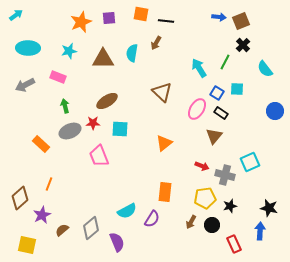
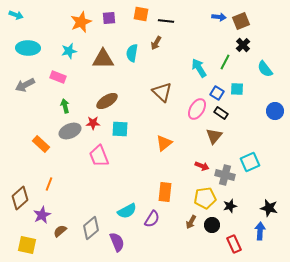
cyan arrow at (16, 15): rotated 56 degrees clockwise
brown semicircle at (62, 230): moved 2 px left, 1 px down
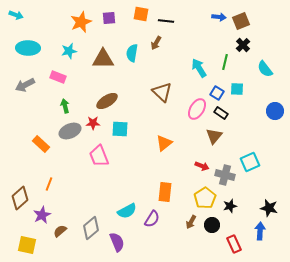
green line at (225, 62): rotated 14 degrees counterclockwise
yellow pentagon at (205, 198): rotated 25 degrees counterclockwise
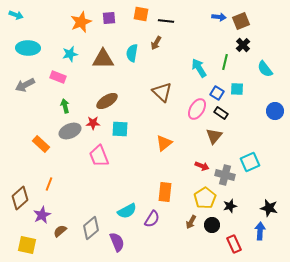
cyan star at (69, 51): moved 1 px right, 3 px down
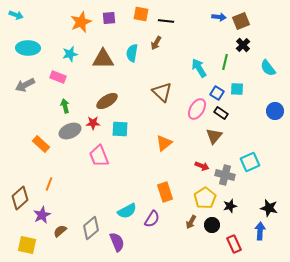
cyan semicircle at (265, 69): moved 3 px right, 1 px up
orange rectangle at (165, 192): rotated 24 degrees counterclockwise
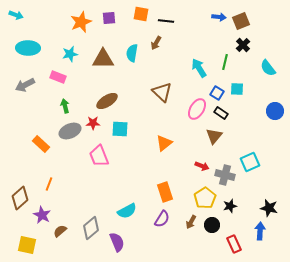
purple star at (42, 215): rotated 18 degrees counterclockwise
purple semicircle at (152, 219): moved 10 px right
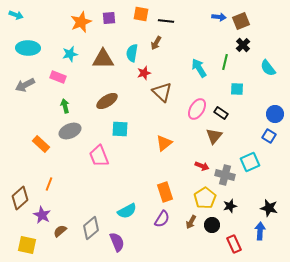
blue square at (217, 93): moved 52 px right, 43 px down
blue circle at (275, 111): moved 3 px down
red star at (93, 123): moved 51 px right, 50 px up; rotated 16 degrees counterclockwise
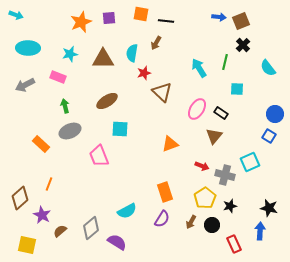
orange triangle at (164, 143): moved 6 px right, 1 px down; rotated 18 degrees clockwise
purple semicircle at (117, 242): rotated 36 degrees counterclockwise
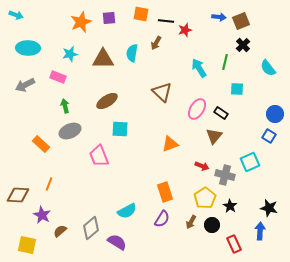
red star at (144, 73): moved 41 px right, 43 px up
brown diamond at (20, 198): moved 2 px left, 3 px up; rotated 45 degrees clockwise
black star at (230, 206): rotated 24 degrees counterclockwise
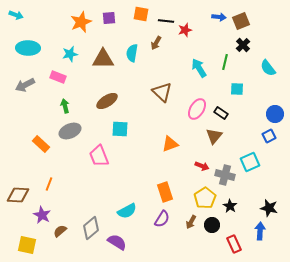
blue square at (269, 136): rotated 32 degrees clockwise
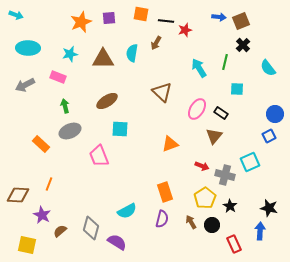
purple semicircle at (162, 219): rotated 18 degrees counterclockwise
brown arrow at (191, 222): rotated 120 degrees clockwise
gray diamond at (91, 228): rotated 35 degrees counterclockwise
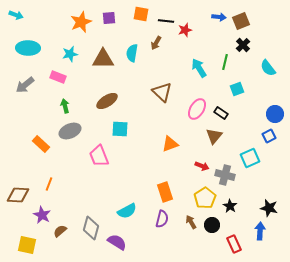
gray arrow at (25, 85): rotated 12 degrees counterclockwise
cyan square at (237, 89): rotated 24 degrees counterclockwise
cyan square at (250, 162): moved 4 px up
